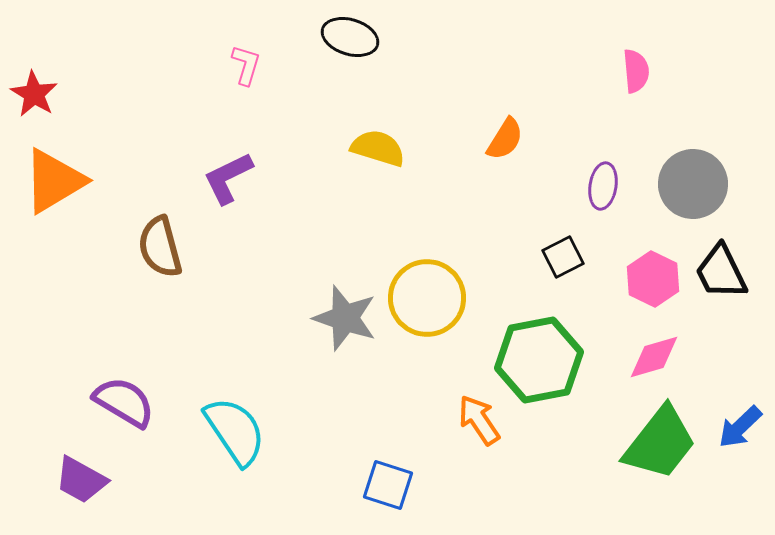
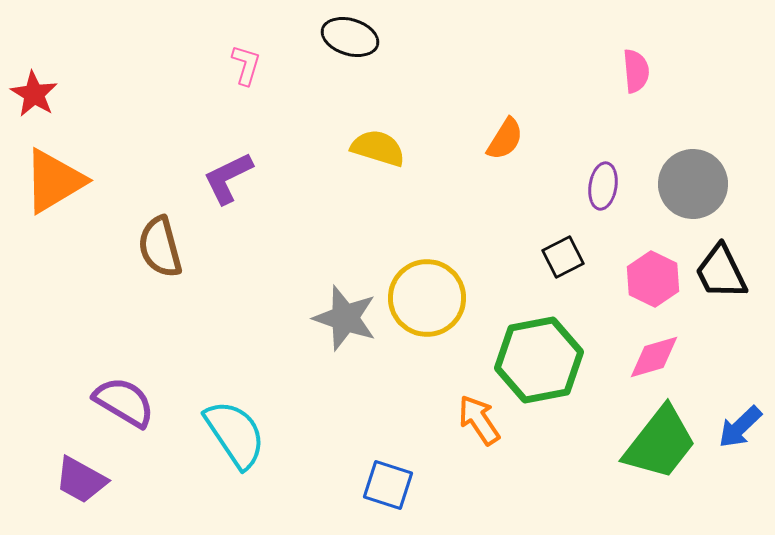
cyan semicircle: moved 3 px down
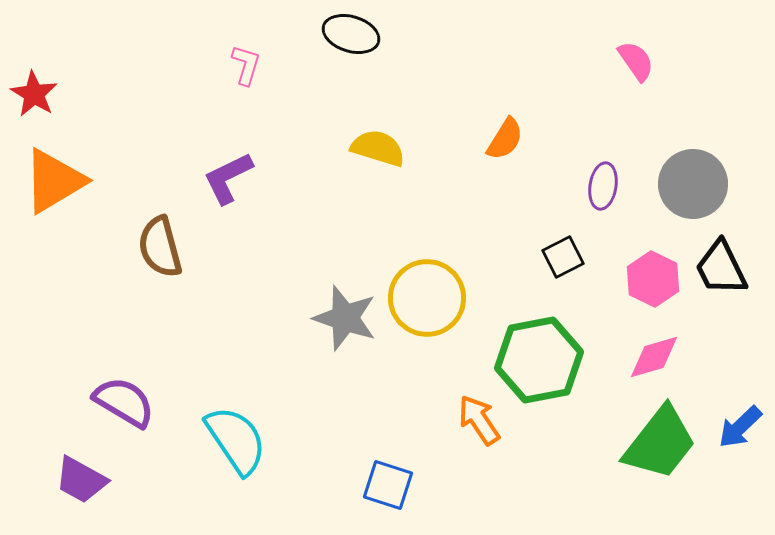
black ellipse: moved 1 px right, 3 px up
pink semicircle: moved 10 px up; rotated 30 degrees counterclockwise
black trapezoid: moved 4 px up
cyan semicircle: moved 1 px right, 6 px down
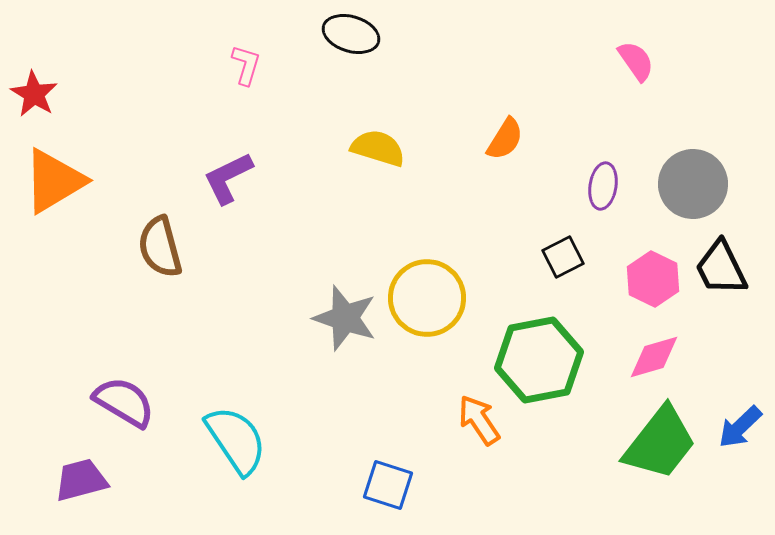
purple trapezoid: rotated 136 degrees clockwise
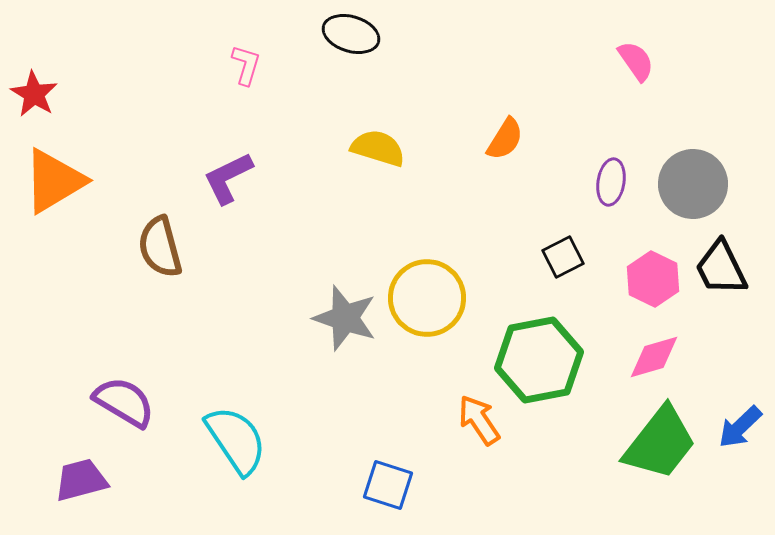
purple ellipse: moved 8 px right, 4 px up
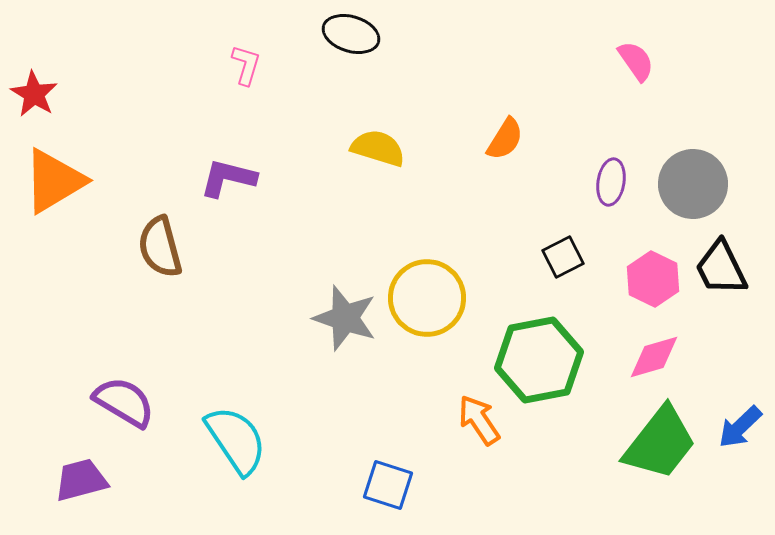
purple L-shape: rotated 40 degrees clockwise
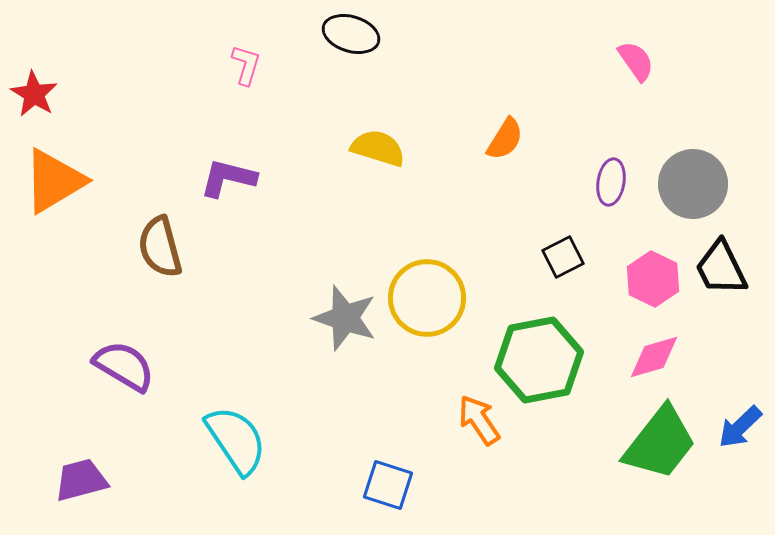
purple semicircle: moved 36 px up
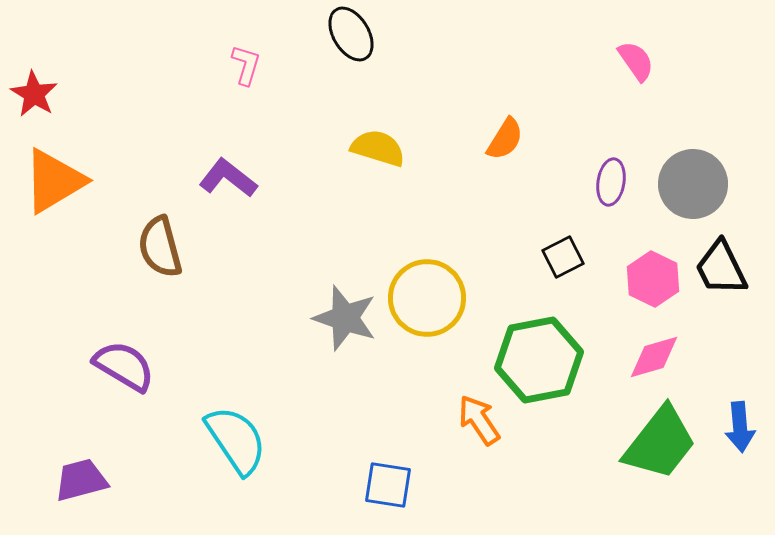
black ellipse: rotated 42 degrees clockwise
purple L-shape: rotated 24 degrees clockwise
blue arrow: rotated 51 degrees counterclockwise
blue square: rotated 9 degrees counterclockwise
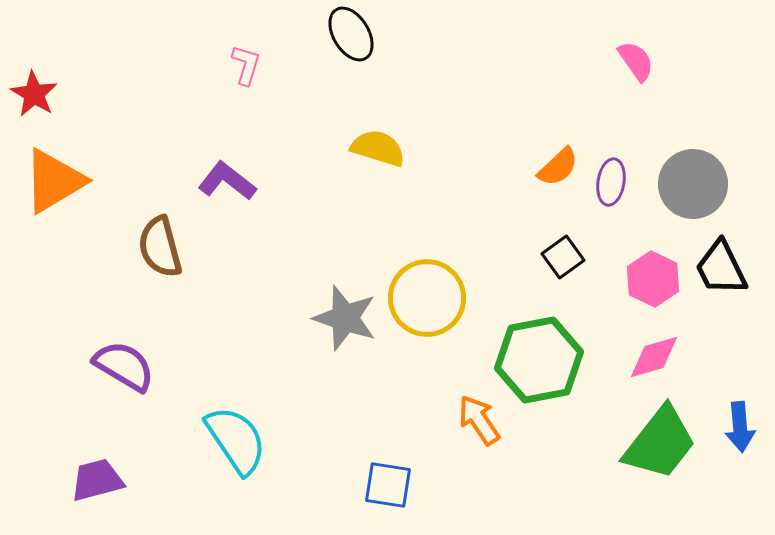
orange semicircle: moved 53 px right, 28 px down; rotated 15 degrees clockwise
purple L-shape: moved 1 px left, 3 px down
black square: rotated 9 degrees counterclockwise
purple trapezoid: moved 16 px right
